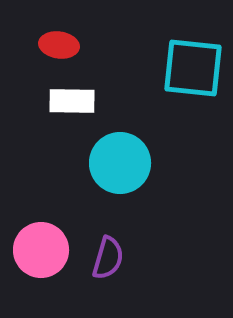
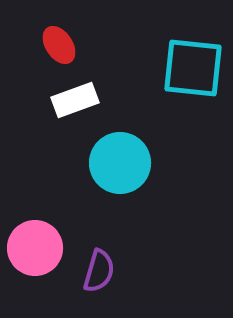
red ellipse: rotated 48 degrees clockwise
white rectangle: moved 3 px right, 1 px up; rotated 21 degrees counterclockwise
pink circle: moved 6 px left, 2 px up
purple semicircle: moved 9 px left, 13 px down
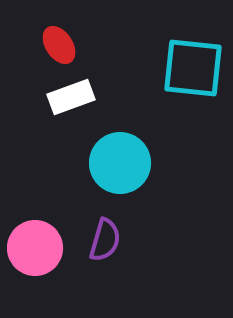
white rectangle: moved 4 px left, 3 px up
purple semicircle: moved 6 px right, 31 px up
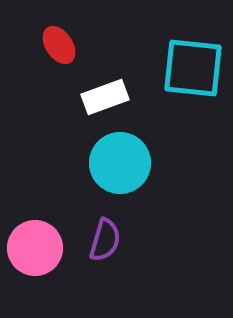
white rectangle: moved 34 px right
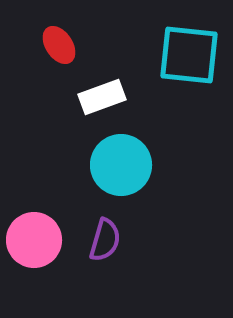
cyan square: moved 4 px left, 13 px up
white rectangle: moved 3 px left
cyan circle: moved 1 px right, 2 px down
pink circle: moved 1 px left, 8 px up
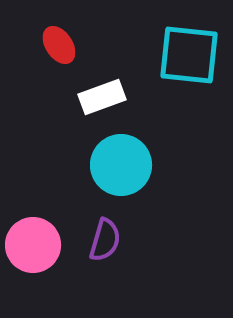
pink circle: moved 1 px left, 5 px down
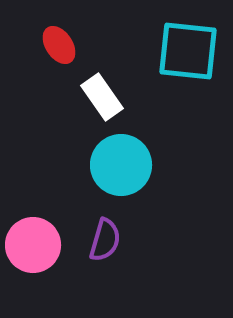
cyan square: moved 1 px left, 4 px up
white rectangle: rotated 75 degrees clockwise
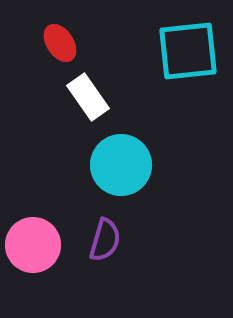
red ellipse: moved 1 px right, 2 px up
cyan square: rotated 12 degrees counterclockwise
white rectangle: moved 14 px left
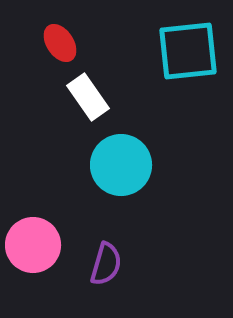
purple semicircle: moved 1 px right, 24 px down
